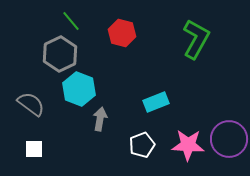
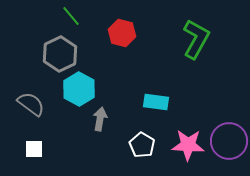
green line: moved 5 px up
cyan hexagon: rotated 8 degrees clockwise
cyan rectangle: rotated 30 degrees clockwise
purple circle: moved 2 px down
white pentagon: rotated 20 degrees counterclockwise
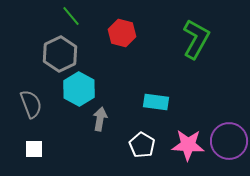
gray semicircle: rotated 32 degrees clockwise
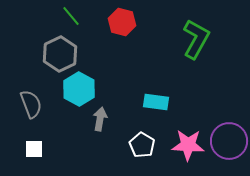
red hexagon: moved 11 px up
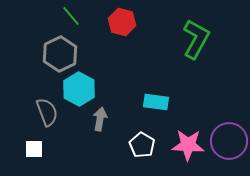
gray semicircle: moved 16 px right, 8 px down
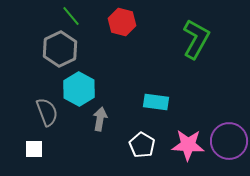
gray hexagon: moved 5 px up
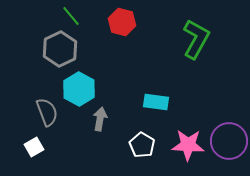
white square: moved 2 px up; rotated 30 degrees counterclockwise
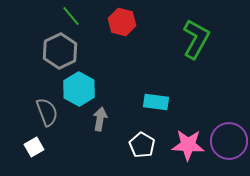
gray hexagon: moved 2 px down
